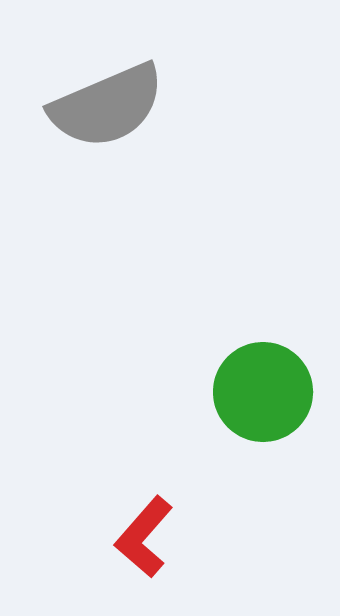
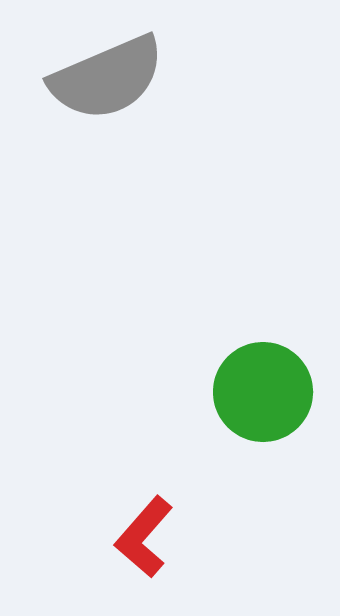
gray semicircle: moved 28 px up
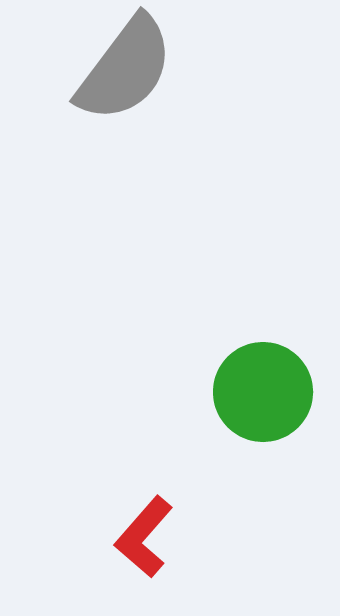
gray semicircle: moved 18 px right, 9 px up; rotated 30 degrees counterclockwise
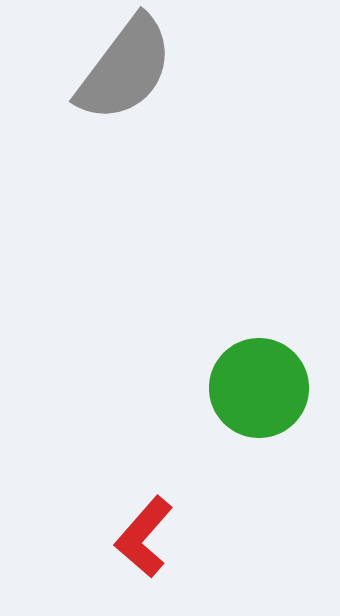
green circle: moved 4 px left, 4 px up
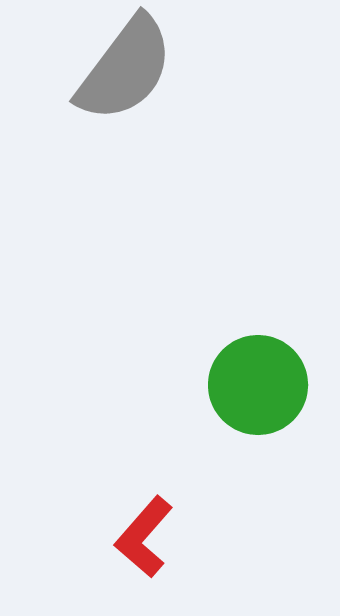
green circle: moved 1 px left, 3 px up
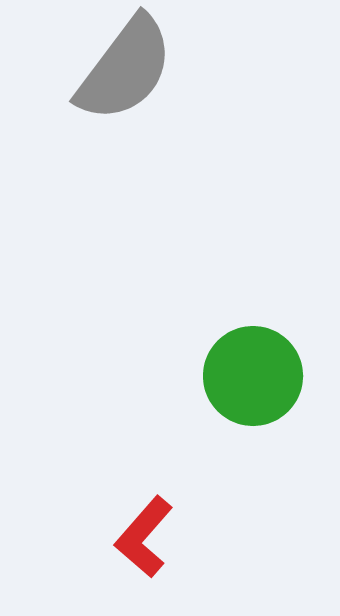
green circle: moved 5 px left, 9 px up
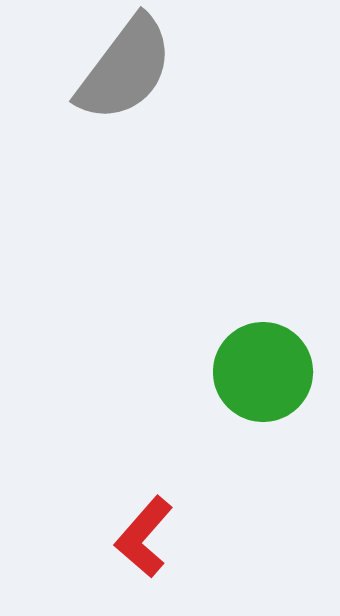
green circle: moved 10 px right, 4 px up
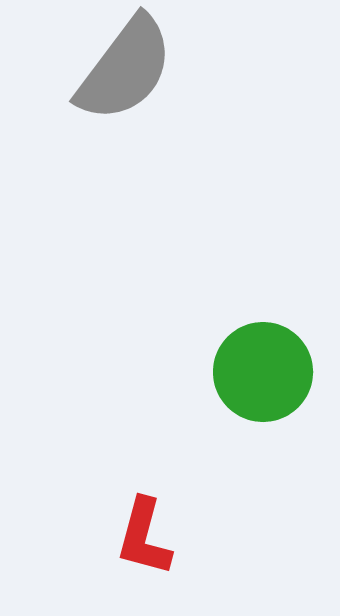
red L-shape: rotated 26 degrees counterclockwise
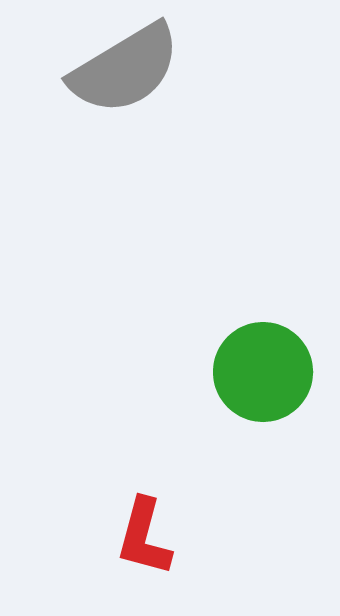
gray semicircle: rotated 22 degrees clockwise
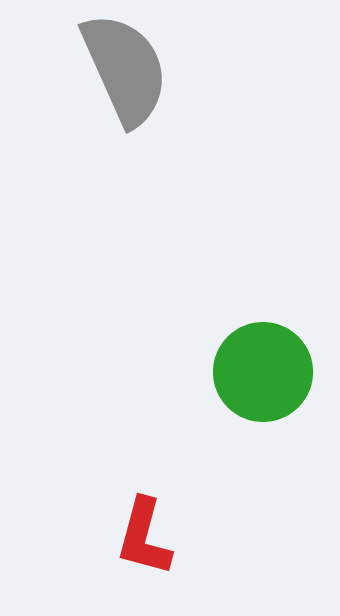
gray semicircle: rotated 83 degrees counterclockwise
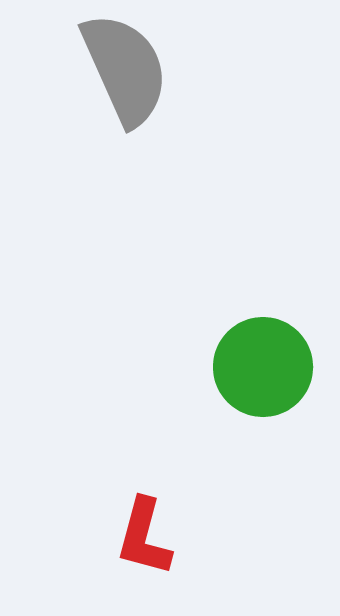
green circle: moved 5 px up
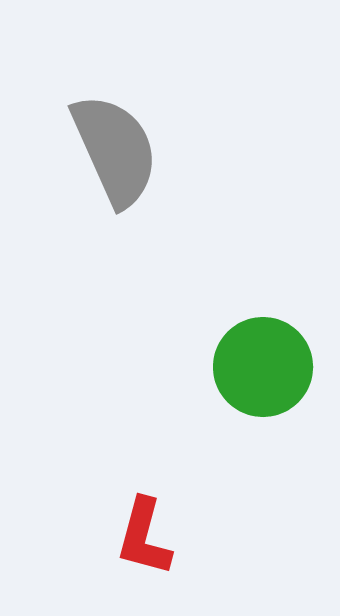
gray semicircle: moved 10 px left, 81 px down
